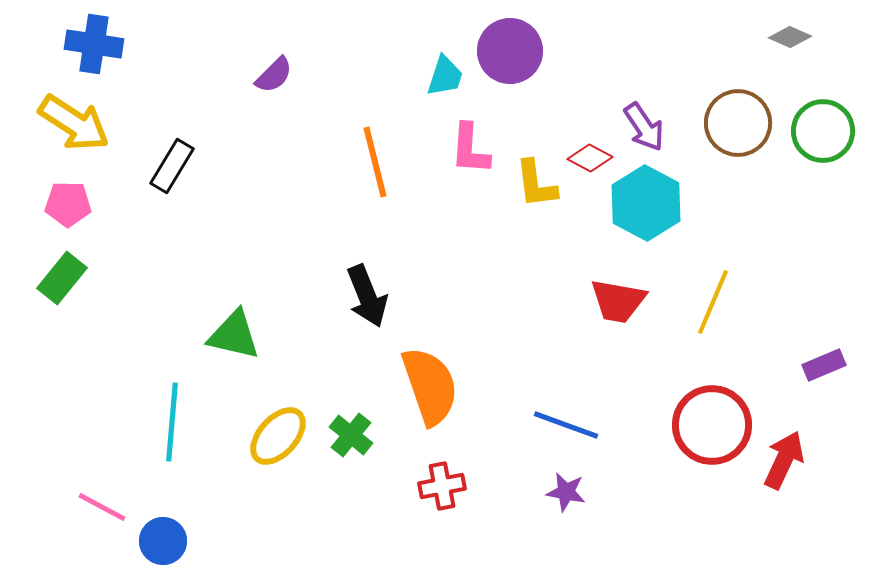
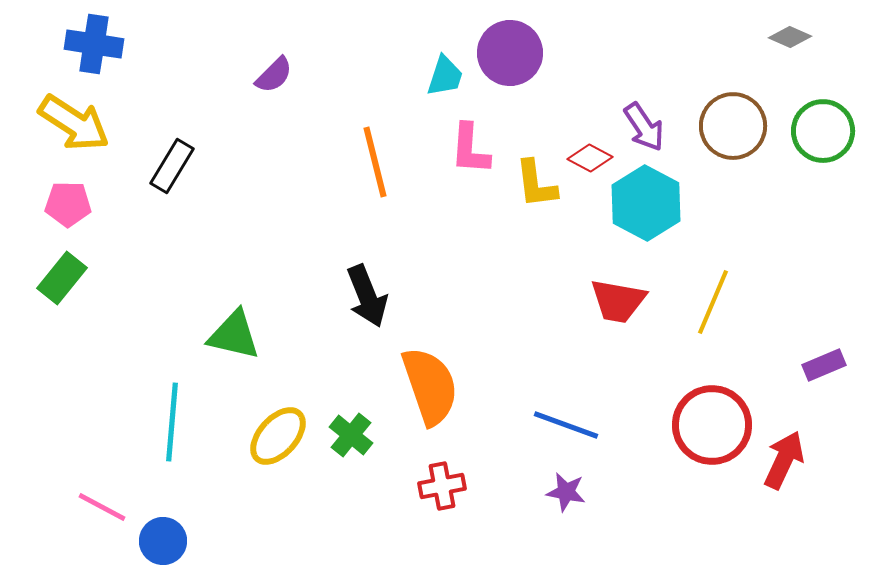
purple circle: moved 2 px down
brown circle: moved 5 px left, 3 px down
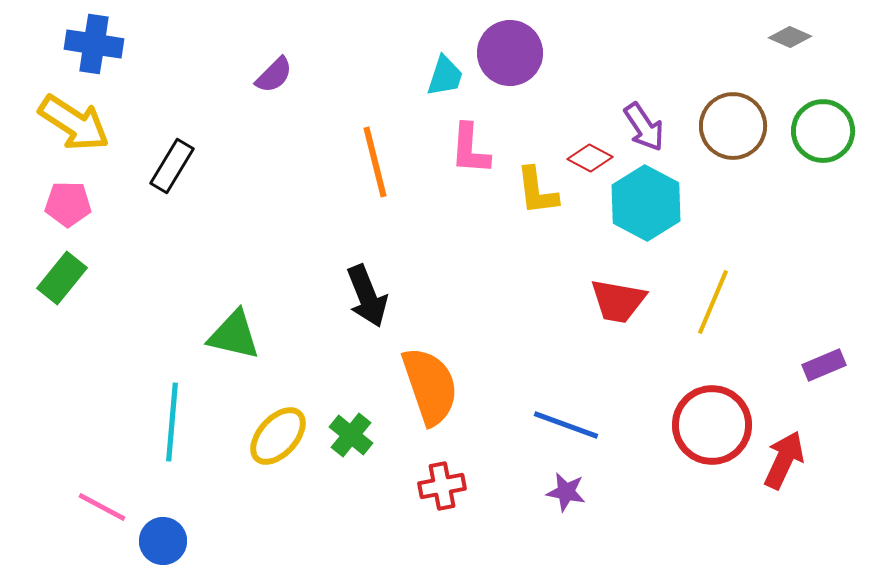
yellow L-shape: moved 1 px right, 7 px down
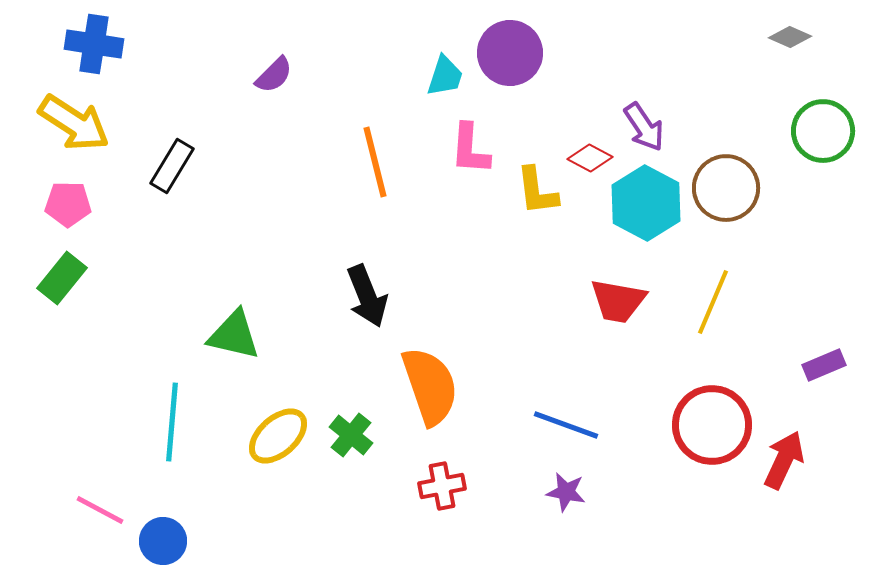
brown circle: moved 7 px left, 62 px down
yellow ellipse: rotated 6 degrees clockwise
pink line: moved 2 px left, 3 px down
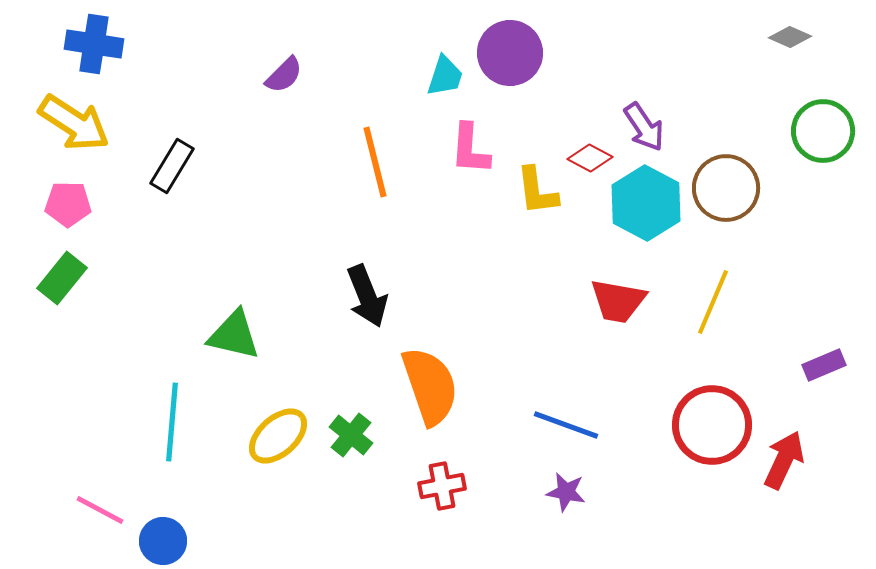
purple semicircle: moved 10 px right
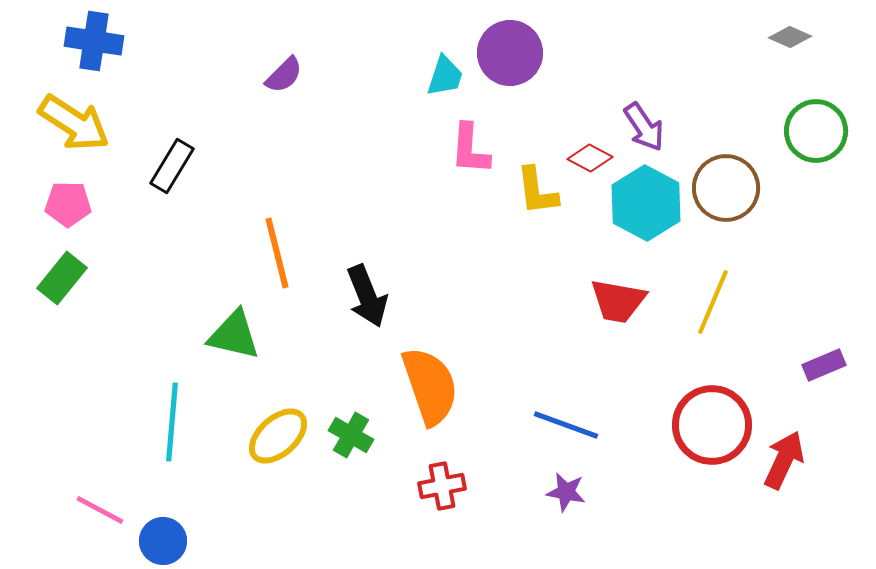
blue cross: moved 3 px up
green circle: moved 7 px left
orange line: moved 98 px left, 91 px down
green cross: rotated 9 degrees counterclockwise
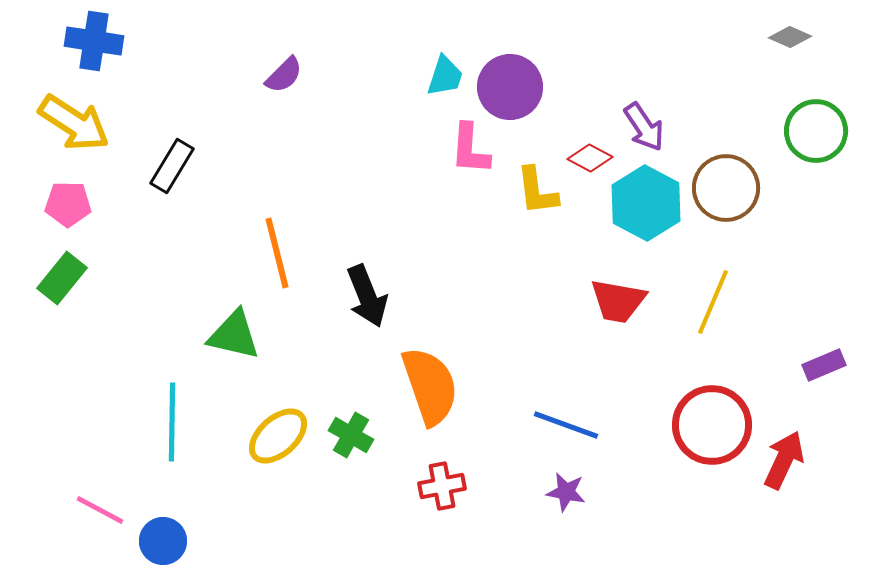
purple circle: moved 34 px down
cyan line: rotated 4 degrees counterclockwise
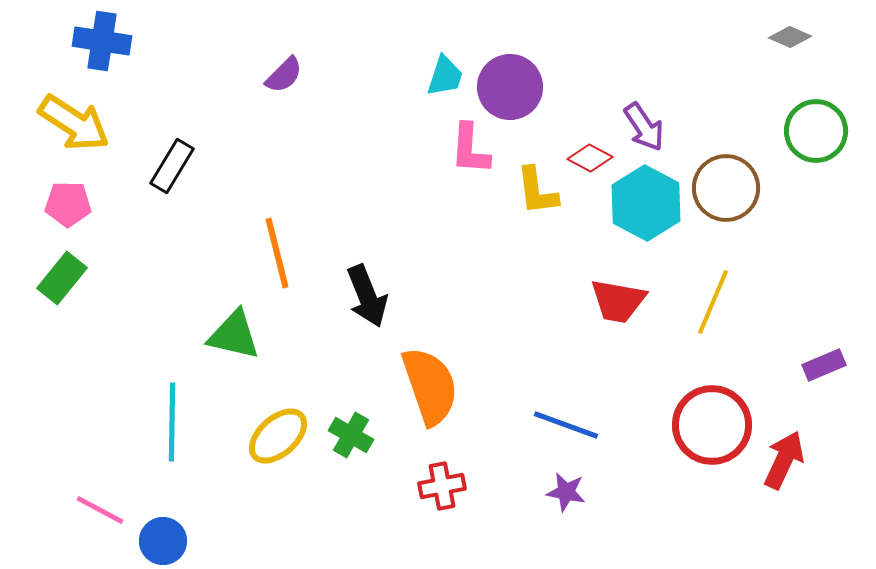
blue cross: moved 8 px right
